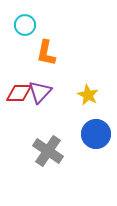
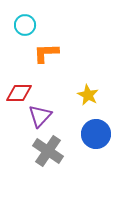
orange L-shape: rotated 76 degrees clockwise
purple triangle: moved 24 px down
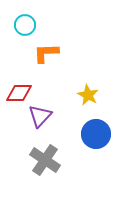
gray cross: moved 3 px left, 9 px down
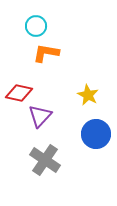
cyan circle: moved 11 px right, 1 px down
orange L-shape: rotated 12 degrees clockwise
red diamond: rotated 12 degrees clockwise
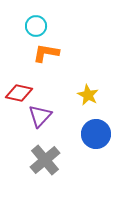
gray cross: rotated 16 degrees clockwise
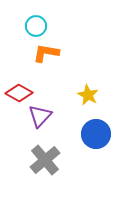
red diamond: rotated 16 degrees clockwise
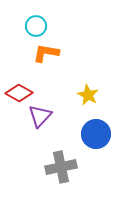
gray cross: moved 16 px right, 7 px down; rotated 28 degrees clockwise
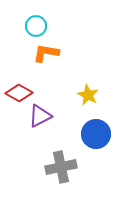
purple triangle: rotated 20 degrees clockwise
